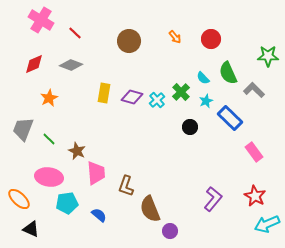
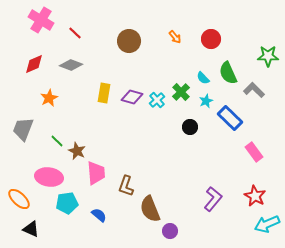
green line: moved 8 px right, 2 px down
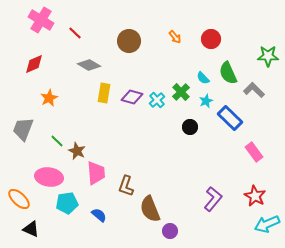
gray diamond: moved 18 px right; rotated 10 degrees clockwise
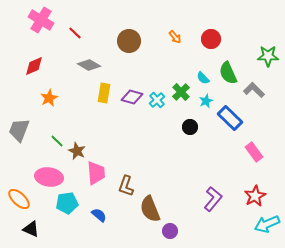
red diamond: moved 2 px down
gray trapezoid: moved 4 px left, 1 px down
red star: rotated 15 degrees clockwise
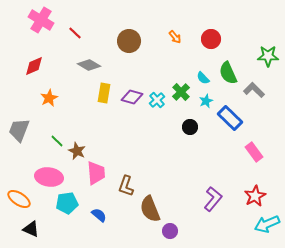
orange ellipse: rotated 10 degrees counterclockwise
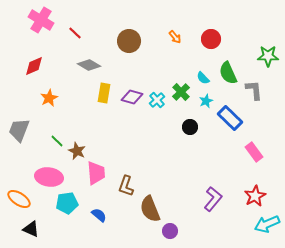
gray L-shape: rotated 40 degrees clockwise
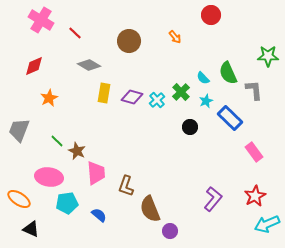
red circle: moved 24 px up
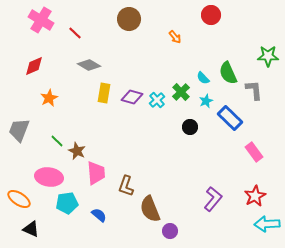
brown circle: moved 22 px up
cyan arrow: rotated 20 degrees clockwise
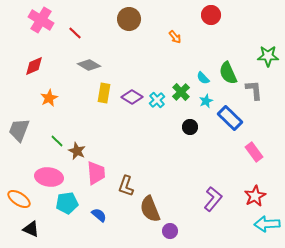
purple diamond: rotated 15 degrees clockwise
